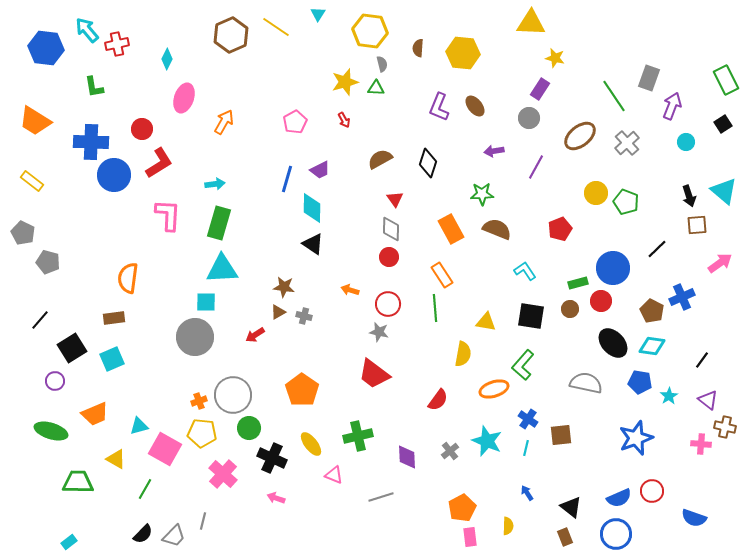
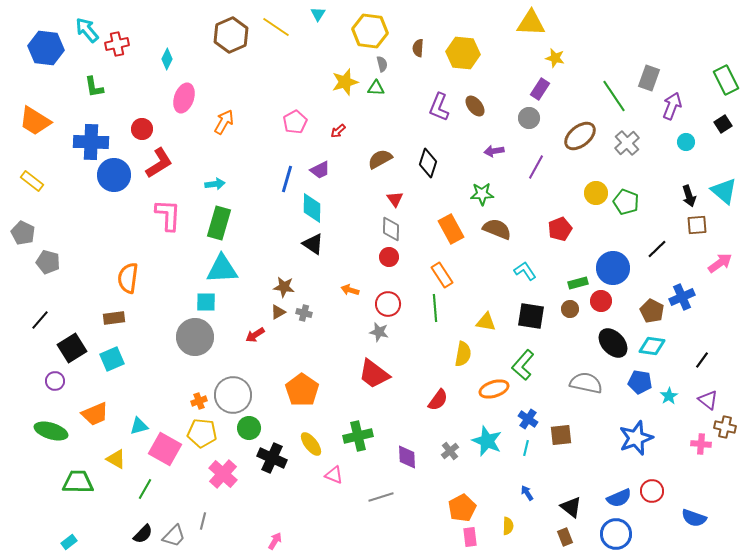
red arrow at (344, 120): moved 6 px left, 11 px down; rotated 77 degrees clockwise
gray cross at (304, 316): moved 3 px up
pink arrow at (276, 498): moved 1 px left, 43 px down; rotated 102 degrees clockwise
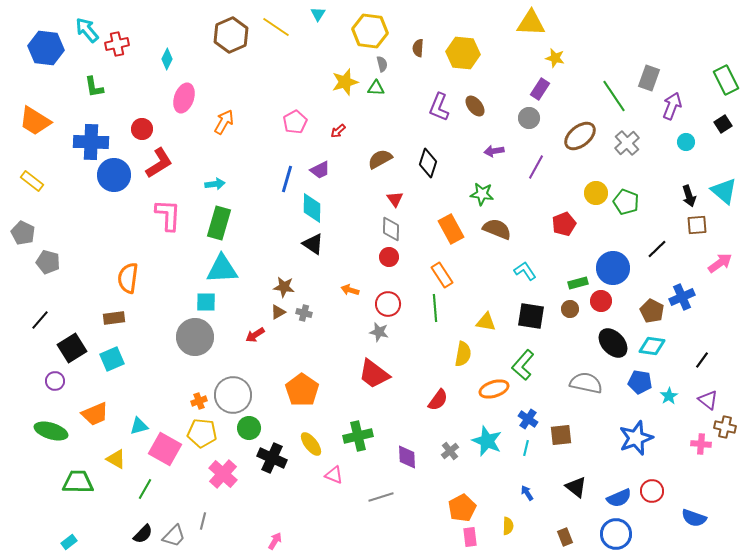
green star at (482, 194): rotated 10 degrees clockwise
red pentagon at (560, 229): moved 4 px right, 5 px up
black triangle at (571, 507): moved 5 px right, 20 px up
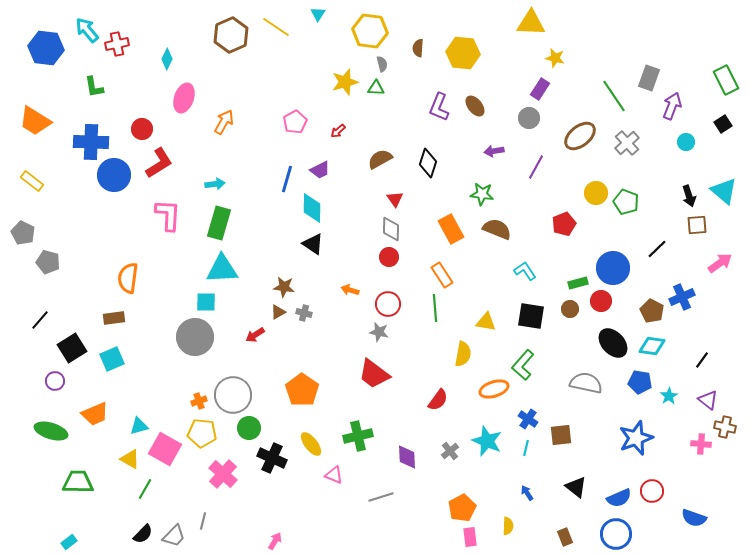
yellow triangle at (116, 459): moved 14 px right
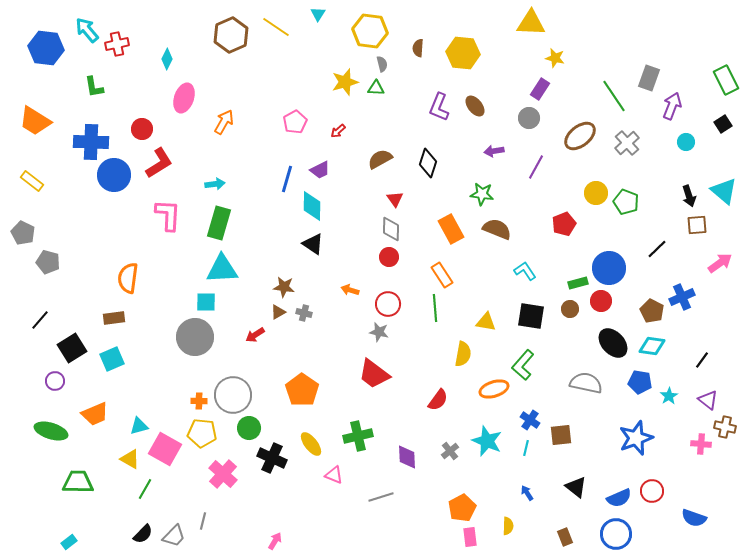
cyan diamond at (312, 208): moved 2 px up
blue circle at (613, 268): moved 4 px left
orange cross at (199, 401): rotated 21 degrees clockwise
blue cross at (528, 419): moved 2 px right, 1 px down
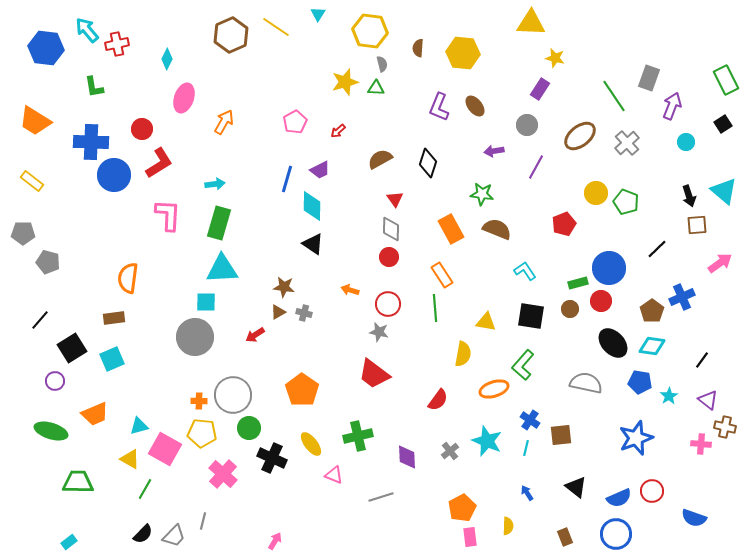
gray circle at (529, 118): moved 2 px left, 7 px down
gray pentagon at (23, 233): rotated 25 degrees counterclockwise
brown pentagon at (652, 311): rotated 10 degrees clockwise
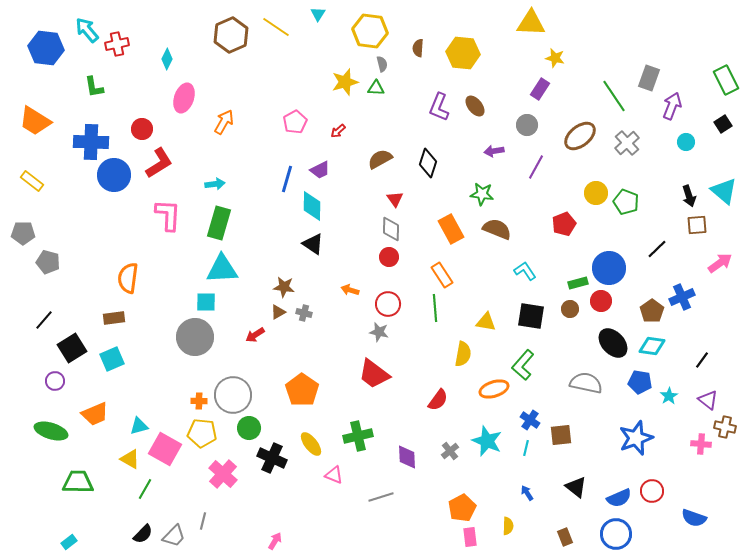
black line at (40, 320): moved 4 px right
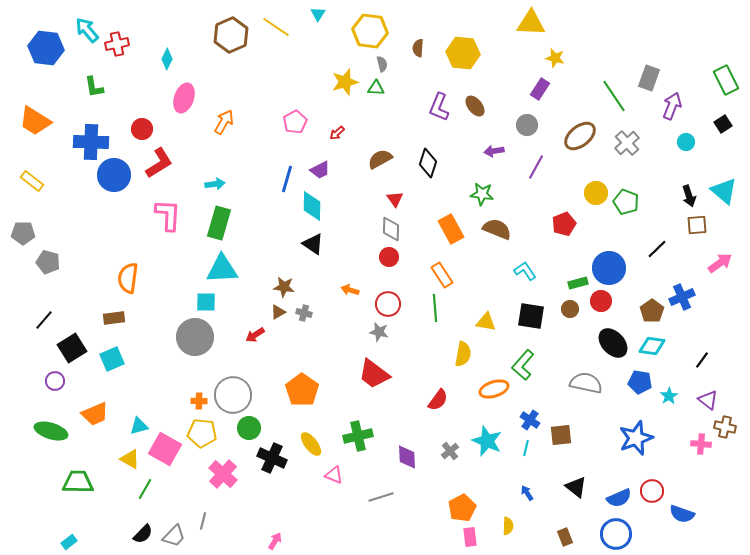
red arrow at (338, 131): moved 1 px left, 2 px down
blue semicircle at (694, 518): moved 12 px left, 4 px up
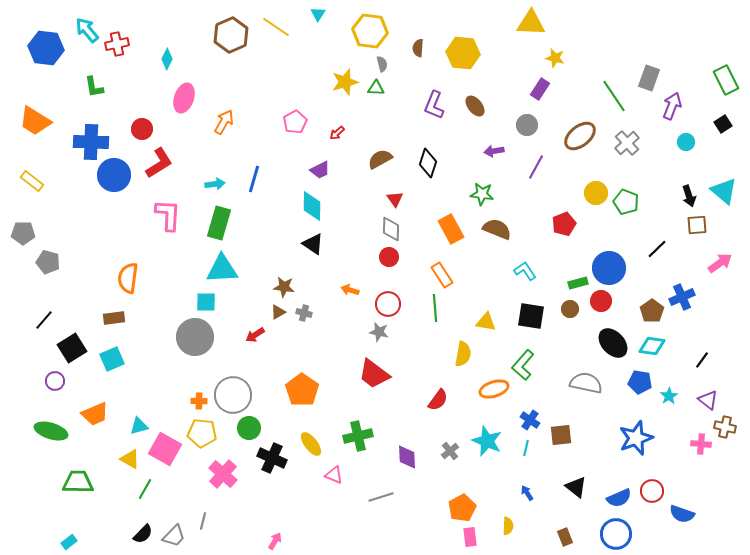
purple L-shape at (439, 107): moved 5 px left, 2 px up
blue line at (287, 179): moved 33 px left
